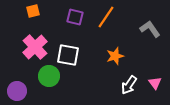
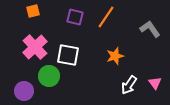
purple circle: moved 7 px right
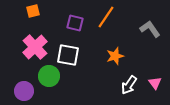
purple square: moved 6 px down
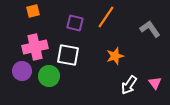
pink cross: rotated 30 degrees clockwise
purple circle: moved 2 px left, 20 px up
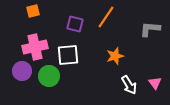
purple square: moved 1 px down
gray L-shape: rotated 50 degrees counterclockwise
white square: rotated 15 degrees counterclockwise
white arrow: rotated 66 degrees counterclockwise
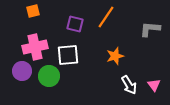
pink triangle: moved 1 px left, 2 px down
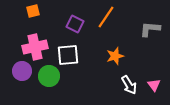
purple square: rotated 12 degrees clockwise
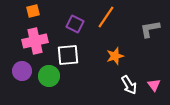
gray L-shape: rotated 15 degrees counterclockwise
pink cross: moved 6 px up
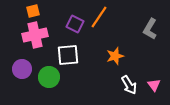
orange line: moved 7 px left
gray L-shape: rotated 50 degrees counterclockwise
pink cross: moved 6 px up
purple circle: moved 2 px up
green circle: moved 1 px down
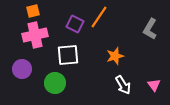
green circle: moved 6 px right, 6 px down
white arrow: moved 6 px left
